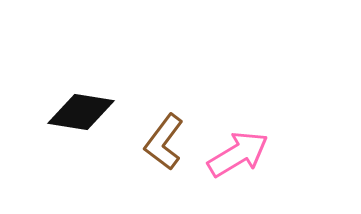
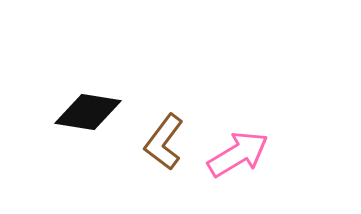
black diamond: moved 7 px right
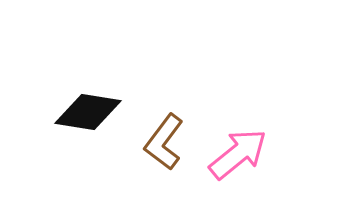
pink arrow: rotated 8 degrees counterclockwise
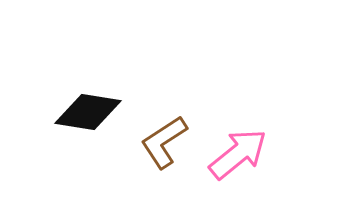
brown L-shape: rotated 20 degrees clockwise
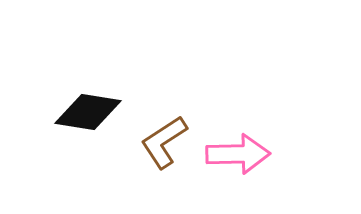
pink arrow: rotated 38 degrees clockwise
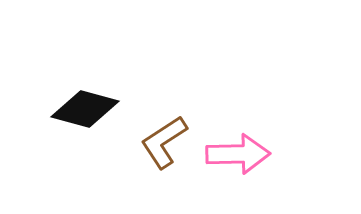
black diamond: moved 3 px left, 3 px up; rotated 6 degrees clockwise
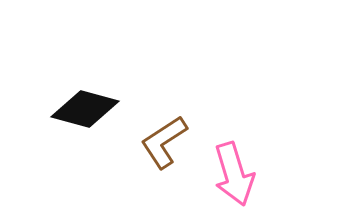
pink arrow: moved 4 px left, 20 px down; rotated 74 degrees clockwise
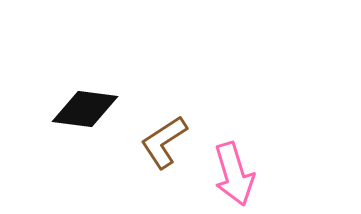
black diamond: rotated 8 degrees counterclockwise
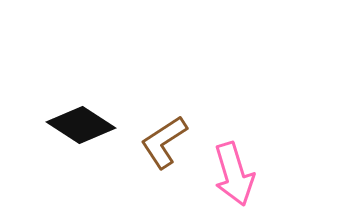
black diamond: moved 4 px left, 16 px down; rotated 26 degrees clockwise
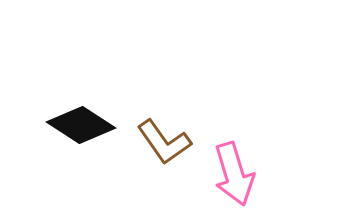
brown L-shape: rotated 92 degrees counterclockwise
